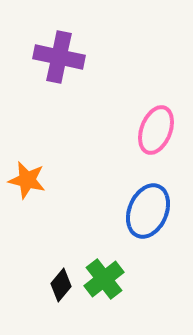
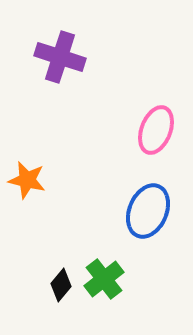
purple cross: moved 1 px right; rotated 6 degrees clockwise
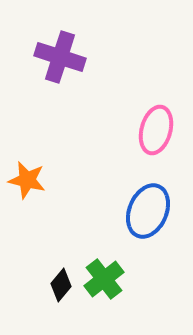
pink ellipse: rotated 6 degrees counterclockwise
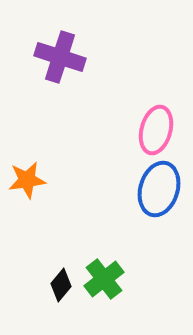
orange star: rotated 21 degrees counterclockwise
blue ellipse: moved 11 px right, 22 px up; rotated 6 degrees counterclockwise
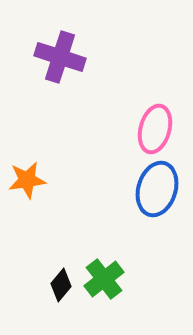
pink ellipse: moved 1 px left, 1 px up
blue ellipse: moved 2 px left
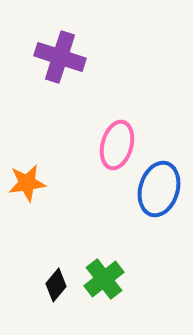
pink ellipse: moved 38 px left, 16 px down
orange star: moved 3 px down
blue ellipse: moved 2 px right
black diamond: moved 5 px left
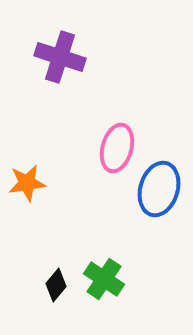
pink ellipse: moved 3 px down
green cross: rotated 18 degrees counterclockwise
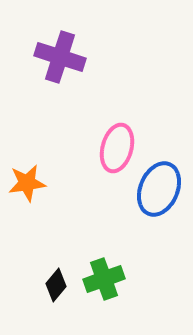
blue ellipse: rotated 6 degrees clockwise
green cross: rotated 36 degrees clockwise
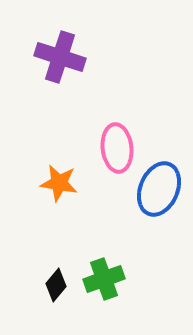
pink ellipse: rotated 21 degrees counterclockwise
orange star: moved 32 px right; rotated 18 degrees clockwise
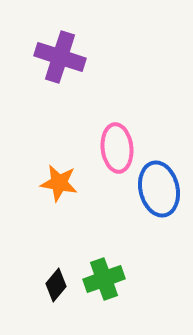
blue ellipse: rotated 36 degrees counterclockwise
